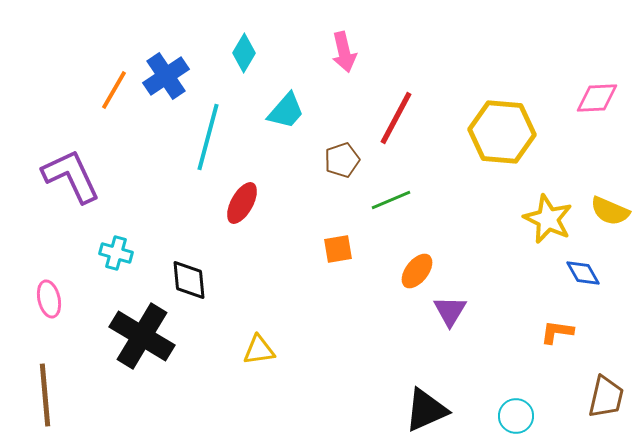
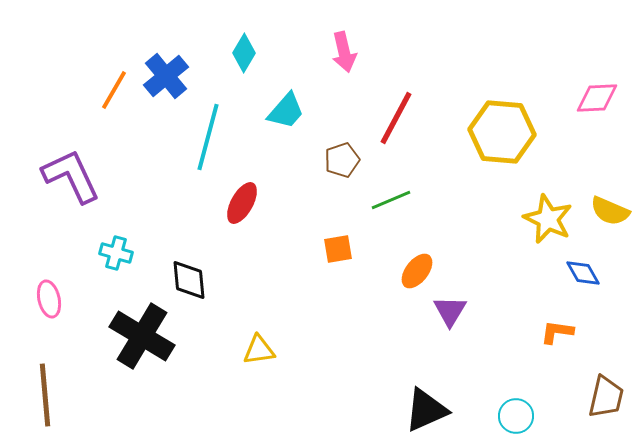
blue cross: rotated 6 degrees counterclockwise
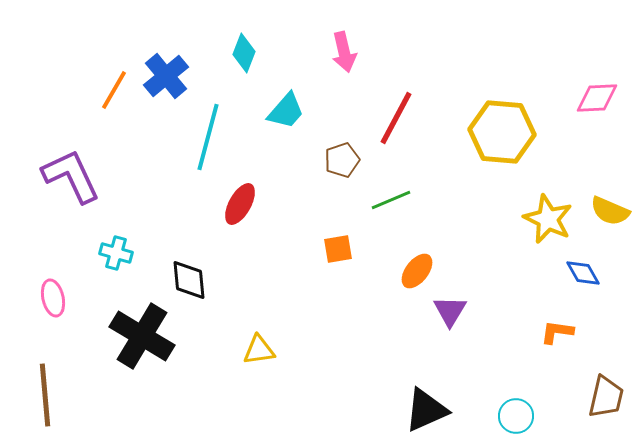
cyan diamond: rotated 9 degrees counterclockwise
red ellipse: moved 2 px left, 1 px down
pink ellipse: moved 4 px right, 1 px up
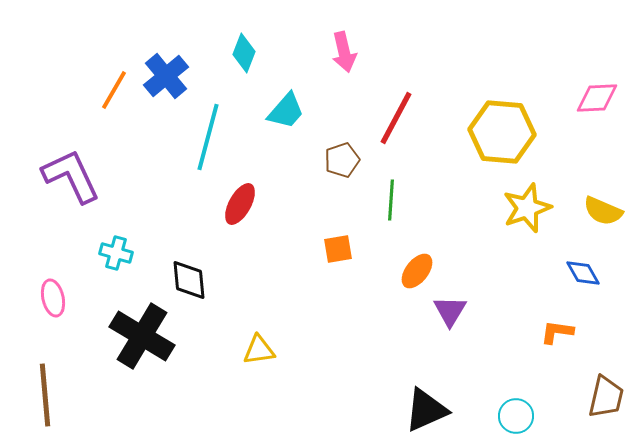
green line: rotated 63 degrees counterclockwise
yellow semicircle: moved 7 px left
yellow star: moved 21 px left, 11 px up; rotated 27 degrees clockwise
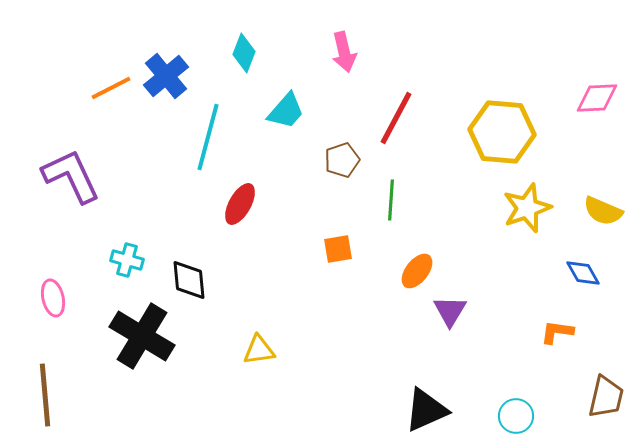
orange line: moved 3 px left, 2 px up; rotated 33 degrees clockwise
cyan cross: moved 11 px right, 7 px down
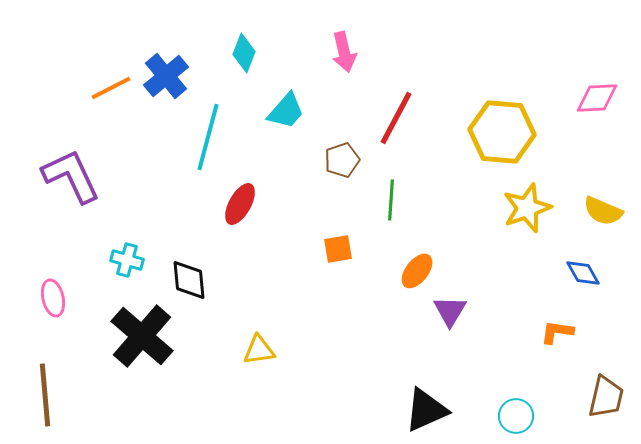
black cross: rotated 10 degrees clockwise
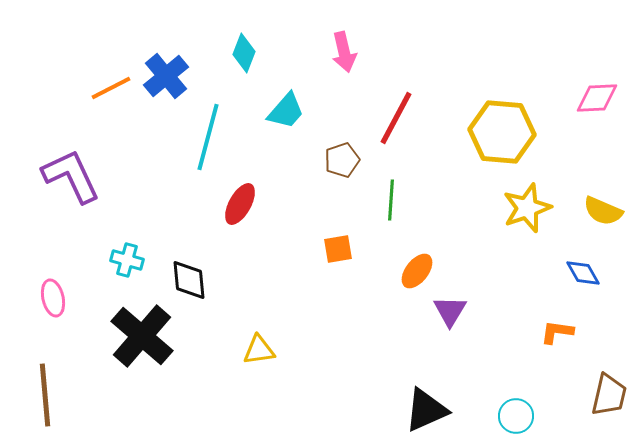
brown trapezoid: moved 3 px right, 2 px up
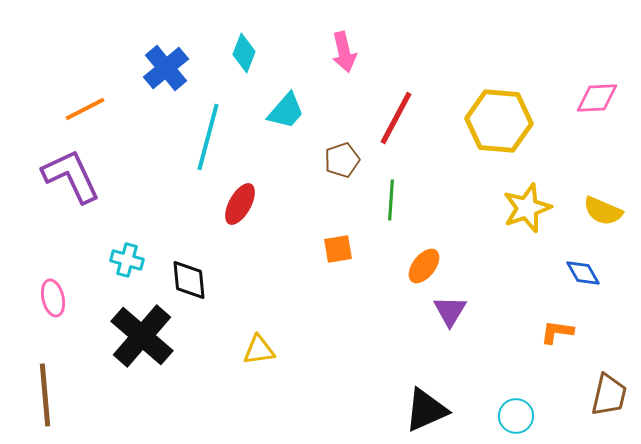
blue cross: moved 8 px up
orange line: moved 26 px left, 21 px down
yellow hexagon: moved 3 px left, 11 px up
orange ellipse: moved 7 px right, 5 px up
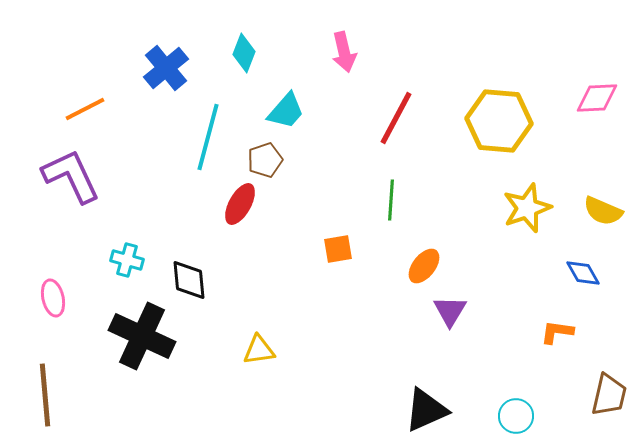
brown pentagon: moved 77 px left
black cross: rotated 16 degrees counterclockwise
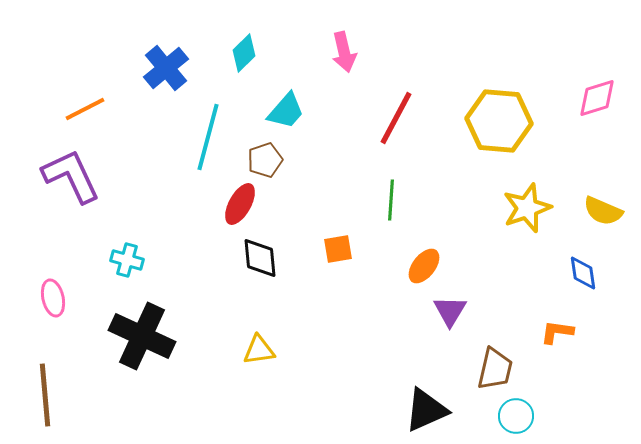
cyan diamond: rotated 24 degrees clockwise
pink diamond: rotated 15 degrees counterclockwise
blue diamond: rotated 21 degrees clockwise
black diamond: moved 71 px right, 22 px up
brown trapezoid: moved 114 px left, 26 px up
